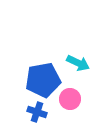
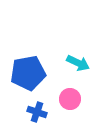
blue pentagon: moved 15 px left, 7 px up
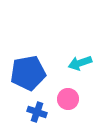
cyan arrow: moved 2 px right; rotated 135 degrees clockwise
pink circle: moved 2 px left
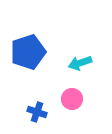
blue pentagon: moved 21 px up; rotated 8 degrees counterclockwise
pink circle: moved 4 px right
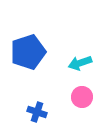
pink circle: moved 10 px right, 2 px up
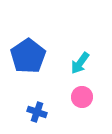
blue pentagon: moved 4 px down; rotated 16 degrees counterclockwise
cyan arrow: rotated 35 degrees counterclockwise
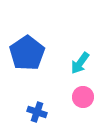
blue pentagon: moved 1 px left, 3 px up
pink circle: moved 1 px right
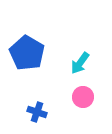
blue pentagon: rotated 8 degrees counterclockwise
